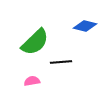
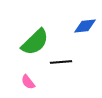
blue diamond: rotated 20 degrees counterclockwise
pink semicircle: moved 4 px left, 1 px down; rotated 119 degrees counterclockwise
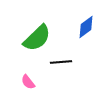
blue diamond: moved 1 px right, 1 px down; rotated 30 degrees counterclockwise
green semicircle: moved 2 px right, 4 px up
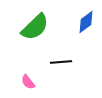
blue diamond: moved 5 px up
green semicircle: moved 2 px left, 11 px up
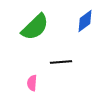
blue diamond: moved 1 px left, 1 px up
pink semicircle: moved 4 px right, 1 px down; rotated 42 degrees clockwise
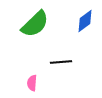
green semicircle: moved 3 px up
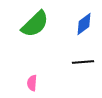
blue diamond: moved 1 px left, 3 px down
black line: moved 22 px right
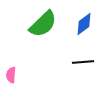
green semicircle: moved 8 px right
pink semicircle: moved 21 px left, 8 px up
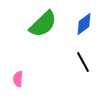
black line: rotated 65 degrees clockwise
pink semicircle: moved 7 px right, 4 px down
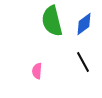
green semicircle: moved 9 px right, 3 px up; rotated 120 degrees clockwise
pink semicircle: moved 19 px right, 8 px up
